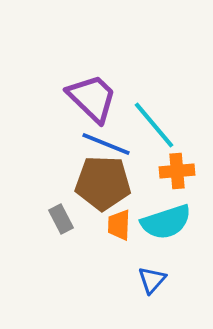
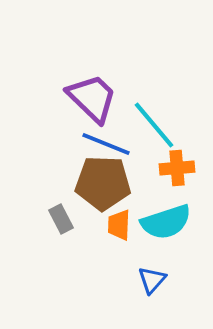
orange cross: moved 3 px up
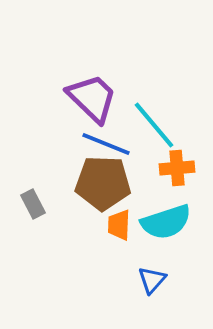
gray rectangle: moved 28 px left, 15 px up
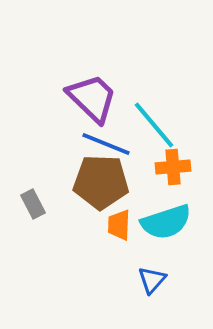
orange cross: moved 4 px left, 1 px up
brown pentagon: moved 2 px left, 1 px up
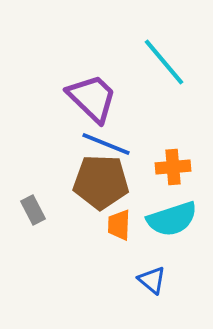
cyan line: moved 10 px right, 63 px up
gray rectangle: moved 6 px down
cyan semicircle: moved 6 px right, 3 px up
blue triangle: rotated 32 degrees counterclockwise
